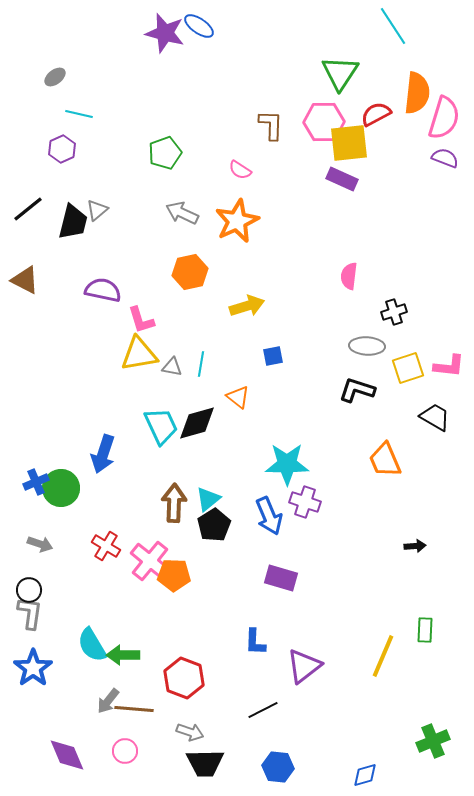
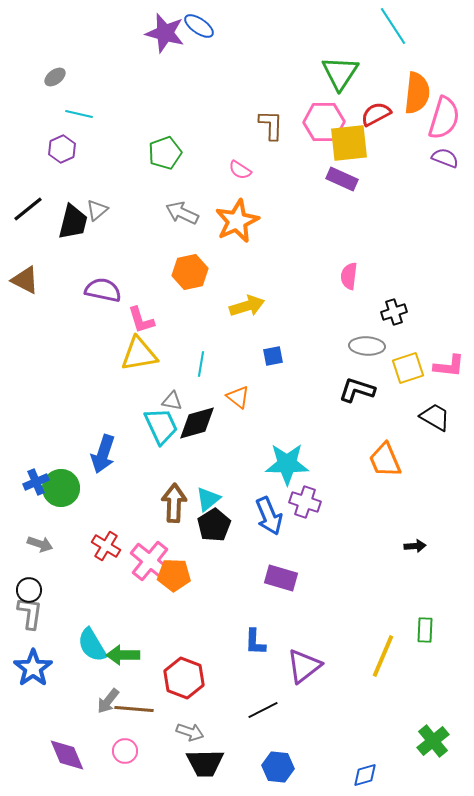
gray triangle at (172, 367): moved 34 px down
green cross at (433, 741): rotated 16 degrees counterclockwise
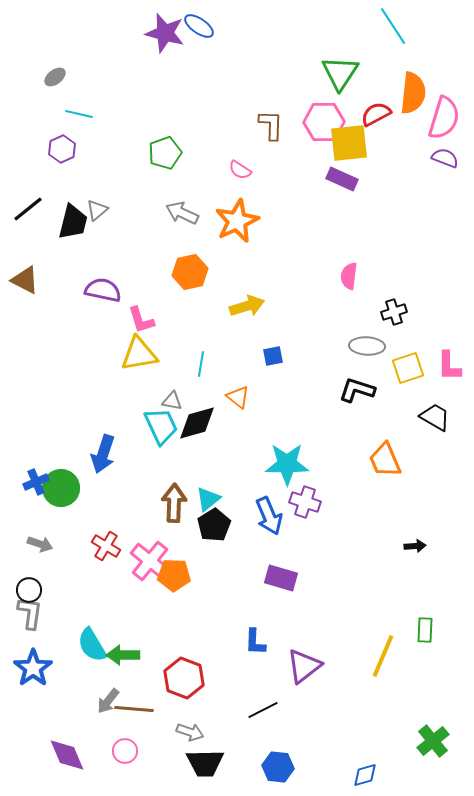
orange semicircle at (417, 93): moved 4 px left
pink L-shape at (449, 366): rotated 84 degrees clockwise
